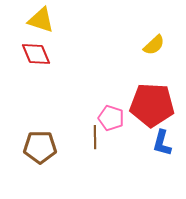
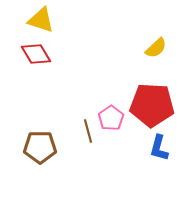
yellow semicircle: moved 2 px right, 3 px down
red diamond: rotated 8 degrees counterclockwise
pink pentagon: rotated 20 degrees clockwise
brown line: moved 7 px left, 6 px up; rotated 15 degrees counterclockwise
blue L-shape: moved 3 px left, 5 px down
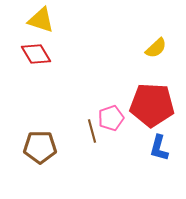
pink pentagon: rotated 15 degrees clockwise
brown line: moved 4 px right
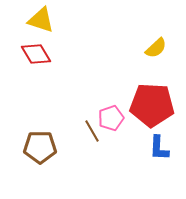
brown line: rotated 15 degrees counterclockwise
blue L-shape: rotated 12 degrees counterclockwise
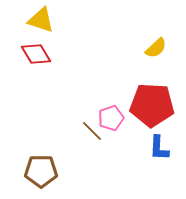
brown line: rotated 15 degrees counterclockwise
brown pentagon: moved 1 px right, 24 px down
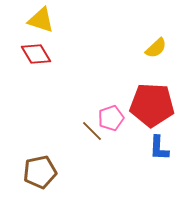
brown pentagon: moved 1 px left, 1 px down; rotated 12 degrees counterclockwise
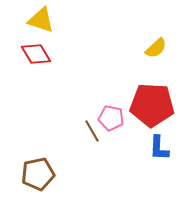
pink pentagon: rotated 30 degrees clockwise
brown line: rotated 15 degrees clockwise
brown pentagon: moved 2 px left, 2 px down
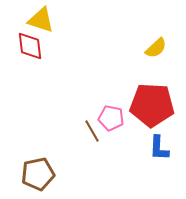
red diamond: moved 6 px left, 8 px up; rotated 24 degrees clockwise
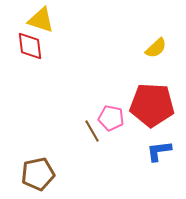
blue L-shape: moved 3 px down; rotated 80 degrees clockwise
